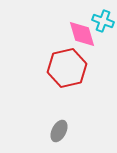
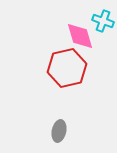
pink diamond: moved 2 px left, 2 px down
gray ellipse: rotated 15 degrees counterclockwise
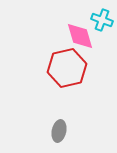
cyan cross: moved 1 px left, 1 px up
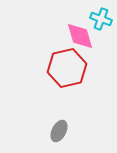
cyan cross: moved 1 px left, 1 px up
gray ellipse: rotated 15 degrees clockwise
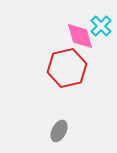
cyan cross: moved 7 px down; rotated 25 degrees clockwise
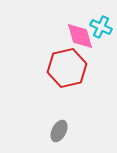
cyan cross: moved 1 px down; rotated 20 degrees counterclockwise
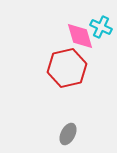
gray ellipse: moved 9 px right, 3 px down
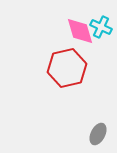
pink diamond: moved 5 px up
gray ellipse: moved 30 px right
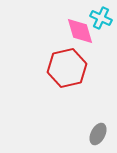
cyan cross: moved 9 px up
